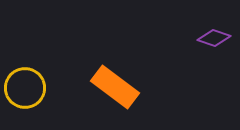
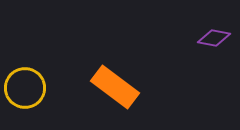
purple diamond: rotated 8 degrees counterclockwise
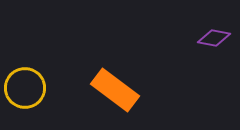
orange rectangle: moved 3 px down
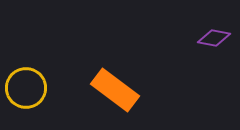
yellow circle: moved 1 px right
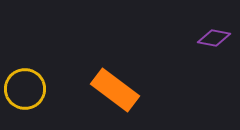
yellow circle: moved 1 px left, 1 px down
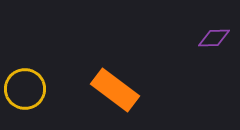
purple diamond: rotated 12 degrees counterclockwise
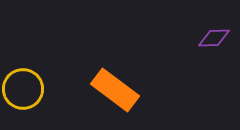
yellow circle: moved 2 px left
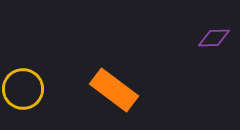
orange rectangle: moved 1 px left
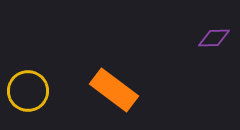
yellow circle: moved 5 px right, 2 px down
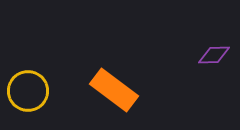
purple diamond: moved 17 px down
